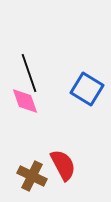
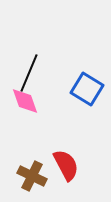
black line: rotated 42 degrees clockwise
red semicircle: moved 3 px right
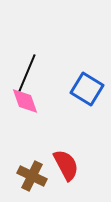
black line: moved 2 px left
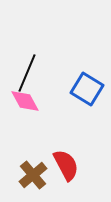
pink diamond: rotated 8 degrees counterclockwise
brown cross: moved 1 px right, 1 px up; rotated 24 degrees clockwise
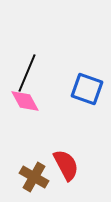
blue square: rotated 12 degrees counterclockwise
brown cross: moved 1 px right, 2 px down; rotated 20 degrees counterclockwise
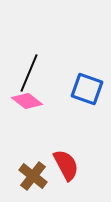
black line: moved 2 px right
pink diamond: moved 2 px right; rotated 24 degrees counterclockwise
brown cross: moved 1 px left, 1 px up; rotated 8 degrees clockwise
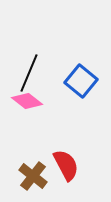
blue square: moved 6 px left, 8 px up; rotated 20 degrees clockwise
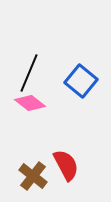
pink diamond: moved 3 px right, 2 px down
